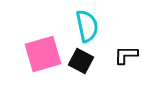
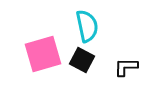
black L-shape: moved 12 px down
black square: moved 1 px right, 1 px up
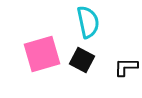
cyan semicircle: moved 1 px right, 4 px up
pink square: moved 1 px left
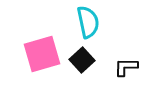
black square: rotated 20 degrees clockwise
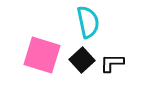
pink square: moved 1 px down; rotated 33 degrees clockwise
black L-shape: moved 14 px left, 4 px up
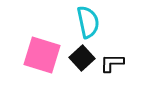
black square: moved 2 px up
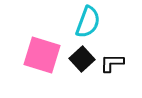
cyan semicircle: rotated 32 degrees clockwise
black square: moved 1 px down
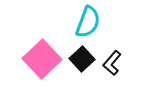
pink square: moved 4 px down; rotated 30 degrees clockwise
black L-shape: rotated 50 degrees counterclockwise
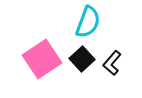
pink square: rotated 9 degrees clockwise
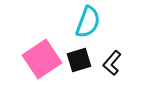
black square: moved 3 px left, 1 px down; rotated 25 degrees clockwise
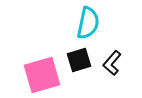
cyan semicircle: moved 1 px down; rotated 8 degrees counterclockwise
pink square: moved 16 px down; rotated 18 degrees clockwise
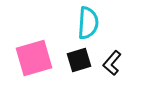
cyan semicircle: rotated 8 degrees counterclockwise
pink square: moved 8 px left, 17 px up
